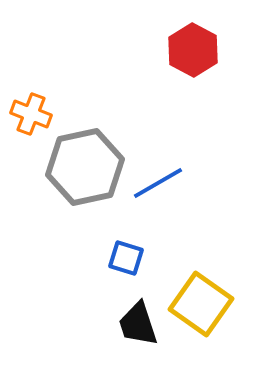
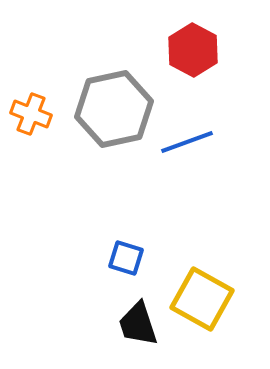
gray hexagon: moved 29 px right, 58 px up
blue line: moved 29 px right, 41 px up; rotated 10 degrees clockwise
yellow square: moved 1 px right, 5 px up; rotated 6 degrees counterclockwise
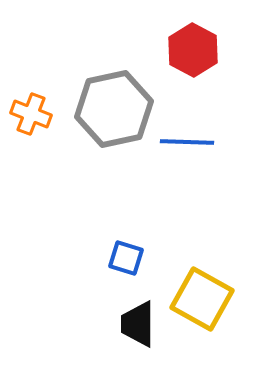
blue line: rotated 22 degrees clockwise
black trapezoid: rotated 18 degrees clockwise
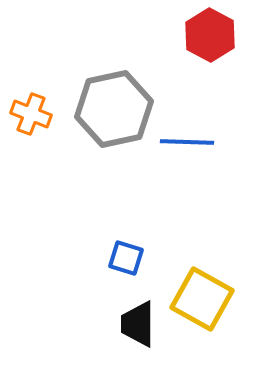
red hexagon: moved 17 px right, 15 px up
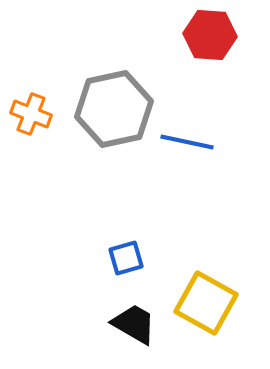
red hexagon: rotated 24 degrees counterclockwise
blue line: rotated 10 degrees clockwise
blue square: rotated 33 degrees counterclockwise
yellow square: moved 4 px right, 4 px down
black trapezoid: moved 4 px left; rotated 120 degrees clockwise
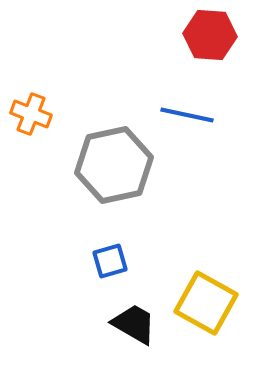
gray hexagon: moved 56 px down
blue line: moved 27 px up
blue square: moved 16 px left, 3 px down
